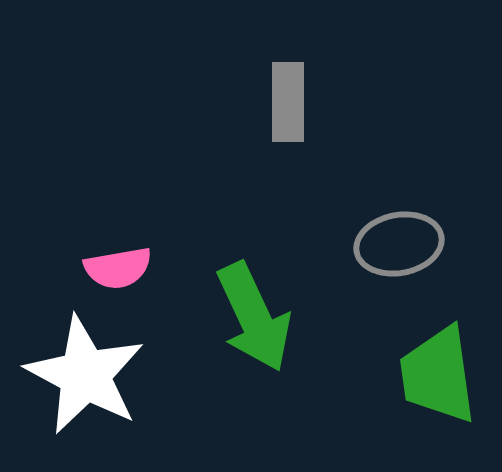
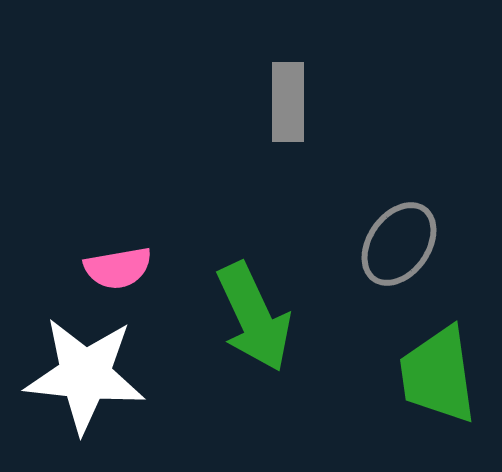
gray ellipse: rotated 44 degrees counterclockwise
white star: rotated 22 degrees counterclockwise
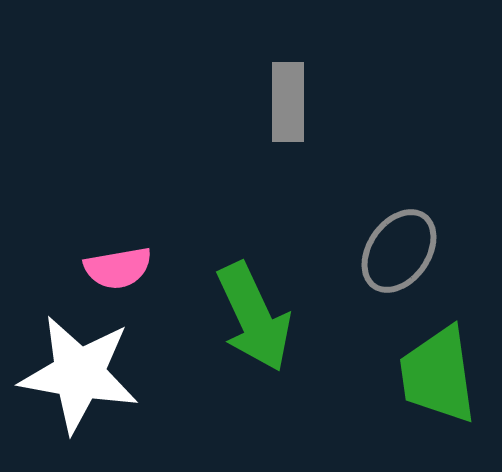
gray ellipse: moved 7 px down
white star: moved 6 px left, 1 px up; rotated 4 degrees clockwise
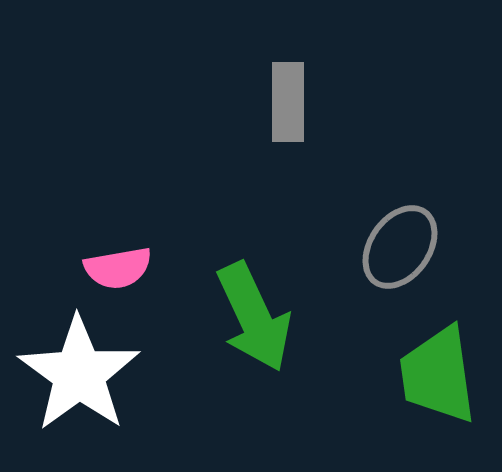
gray ellipse: moved 1 px right, 4 px up
white star: rotated 26 degrees clockwise
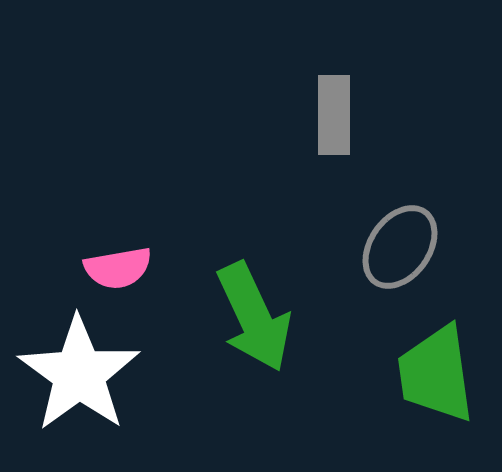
gray rectangle: moved 46 px right, 13 px down
green trapezoid: moved 2 px left, 1 px up
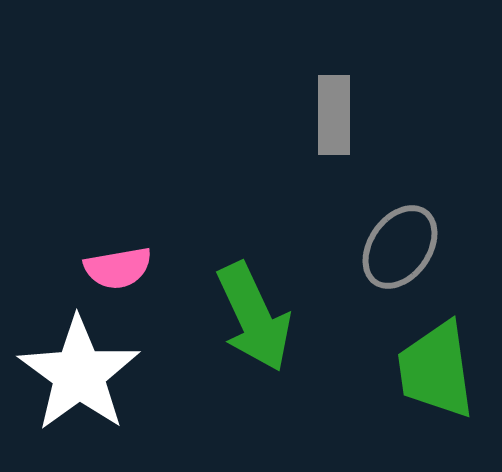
green trapezoid: moved 4 px up
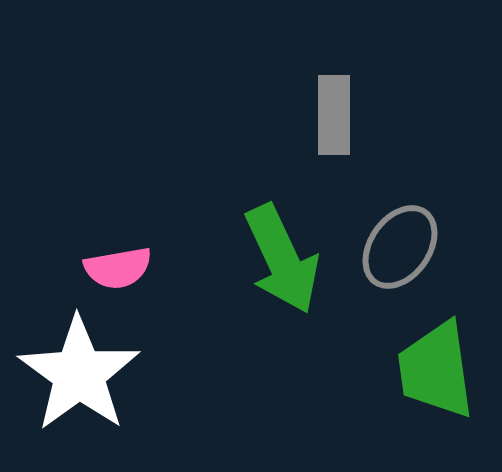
green arrow: moved 28 px right, 58 px up
